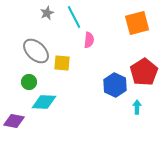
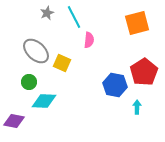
yellow square: rotated 18 degrees clockwise
blue hexagon: rotated 15 degrees counterclockwise
cyan diamond: moved 1 px up
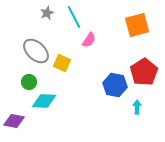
orange square: moved 2 px down
pink semicircle: rotated 28 degrees clockwise
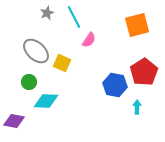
cyan diamond: moved 2 px right
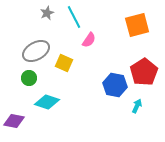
gray ellipse: rotated 72 degrees counterclockwise
yellow square: moved 2 px right
green circle: moved 4 px up
cyan diamond: moved 1 px right, 1 px down; rotated 15 degrees clockwise
cyan arrow: moved 1 px up; rotated 24 degrees clockwise
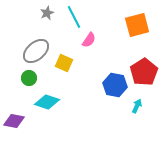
gray ellipse: rotated 12 degrees counterclockwise
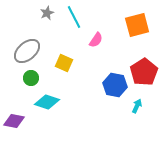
pink semicircle: moved 7 px right
gray ellipse: moved 9 px left
green circle: moved 2 px right
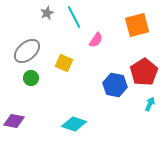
cyan diamond: moved 27 px right, 22 px down
cyan arrow: moved 13 px right, 2 px up
